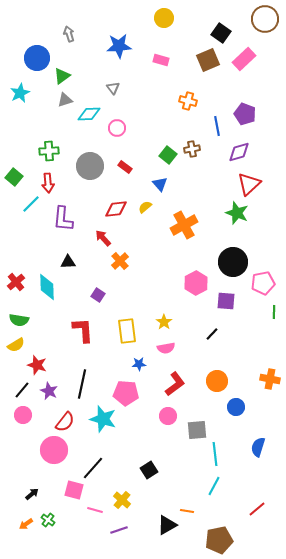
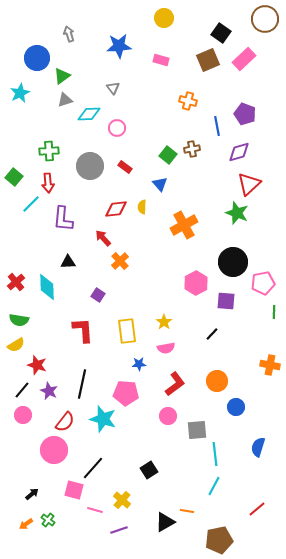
yellow semicircle at (145, 207): moved 3 px left; rotated 48 degrees counterclockwise
orange cross at (270, 379): moved 14 px up
black triangle at (167, 525): moved 2 px left, 3 px up
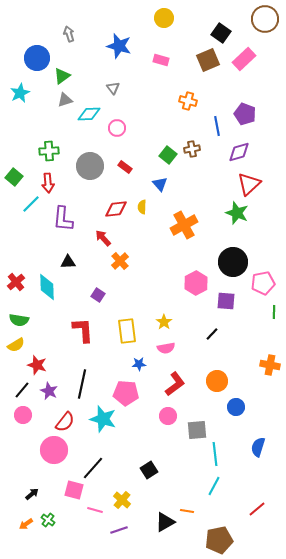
blue star at (119, 46): rotated 20 degrees clockwise
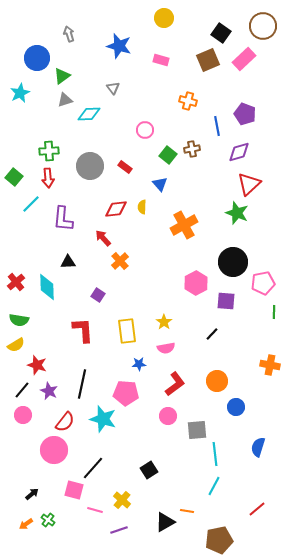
brown circle at (265, 19): moved 2 px left, 7 px down
pink circle at (117, 128): moved 28 px right, 2 px down
red arrow at (48, 183): moved 5 px up
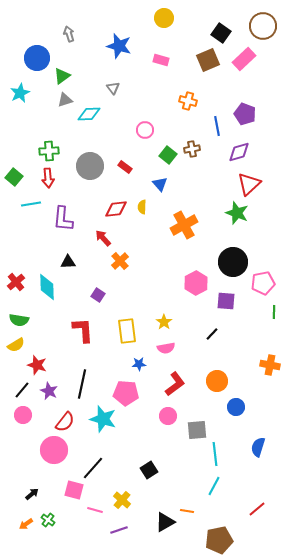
cyan line at (31, 204): rotated 36 degrees clockwise
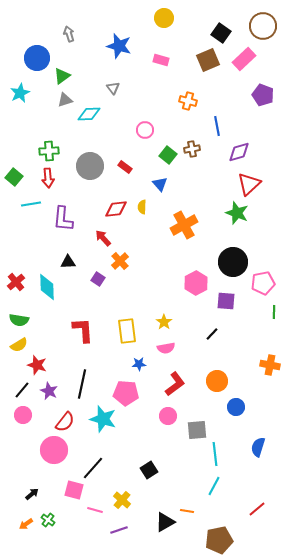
purple pentagon at (245, 114): moved 18 px right, 19 px up
purple square at (98, 295): moved 16 px up
yellow semicircle at (16, 345): moved 3 px right
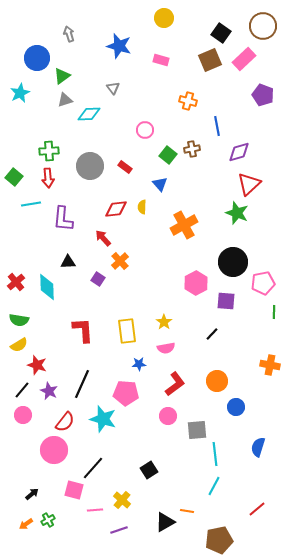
brown square at (208, 60): moved 2 px right
black line at (82, 384): rotated 12 degrees clockwise
pink line at (95, 510): rotated 21 degrees counterclockwise
green cross at (48, 520): rotated 24 degrees clockwise
